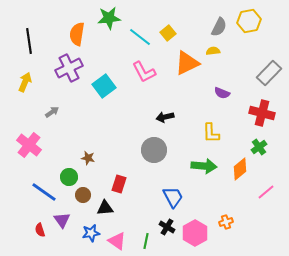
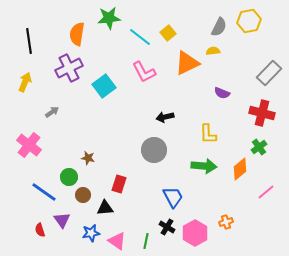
yellow L-shape: moved 3 px left, 1 px down
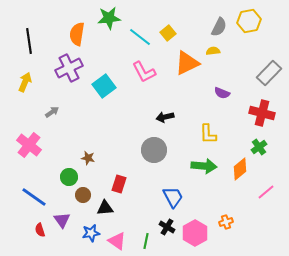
blue line: moved 10 px left, 5 px down
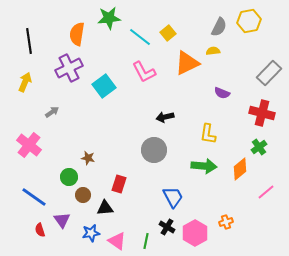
yellow L-shape: rotated 10 degrees clockwise
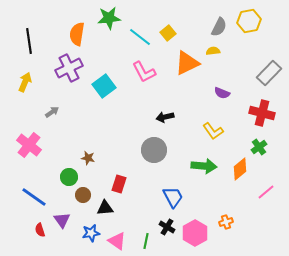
yellow L-shape: moved 5 px right, 3 px up; rotated 45 degrees counterclockwise
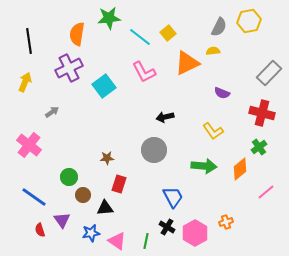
brown star: moved 19 px right; rotated 16 degrees counterclockwise
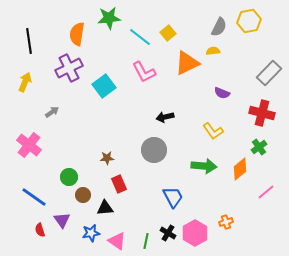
red rectangle: rotated 42 degrees counterclockwise
black cross: moved 1 px right, 6 px down
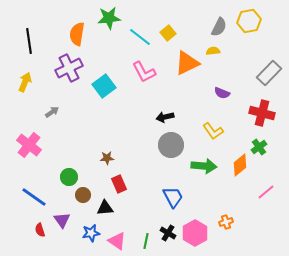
gray circle: moved 17 px right, 5 px up
orange diamond: moved 4 px up
